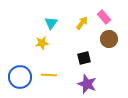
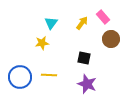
pink rectangle: moved 1 px left
brown circle: moved 2 px right
black square: rotated 24 degrees clockwise
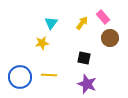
brown circle: moved 1 px left, 1 px up
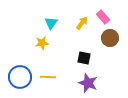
yellow line: moved 1 px left, 2 px down
purple star: moved 1 px right, 1 px up
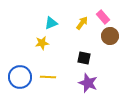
cyan triangle: rotated 32 degrees clockwise
brown circle: moved 2 px up
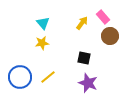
cyan triangle: moved 8 px left; rotated 48 degrees counterclockwise
yellow line: rotated 42 degrees counterclockwise
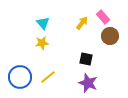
black square: moved 2 px right, 1 px down
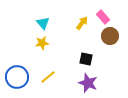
blue circle: moved 3 px left
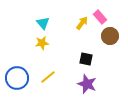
pink rectangle: moved 3 px left
blue circle: moved 1 px down
purple star: moved 1 px left, 1 px down
